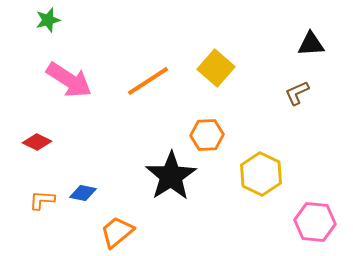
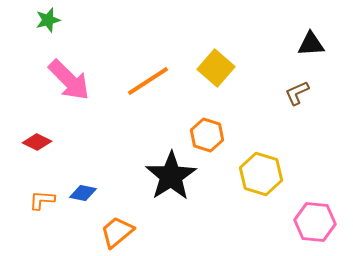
pink arrow: rotated 12 degrees clockwise
orange hexagon: rotated 20 degrees clockwise
yellow hexagon: rotated 9 degrees counterclockwise
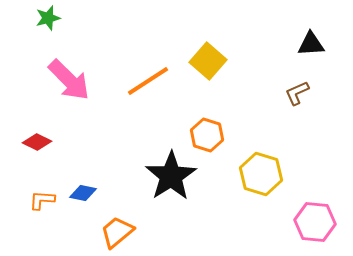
green star: moved 2 px up
yellow square: moved 8 px left, 7 px up
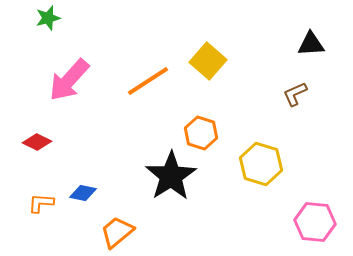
pink arrow: rotated 87 degrees clockwise
brown L-shape: moved 2 px left, 1 px down
orange hexagon: moved 6 px left, 2 px up
yellow hexagon: moved 10 px up
orange L-shape: moved 1 px left, 3 px down
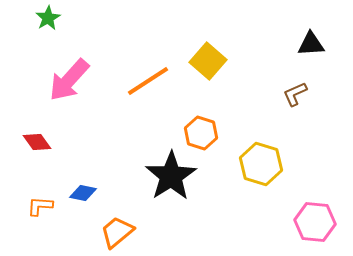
green star: rotated 15 degrees counterclockwise
red diamond: rotated 28 degrees clockwise
orange L-shape: moved 1 px left, 3 px down
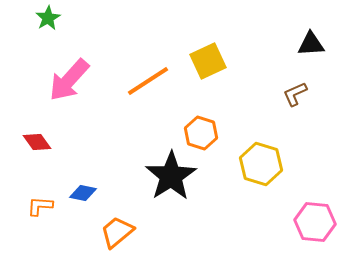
yellow square: rotated 24 degrees clockwise
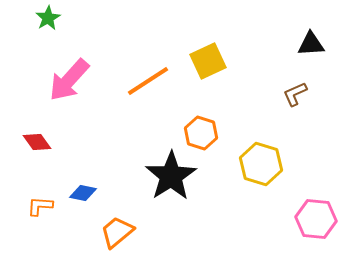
pink hexagon: moved 1 px right, 3 px up
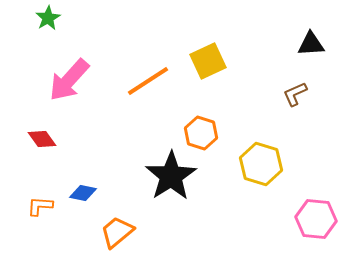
red diamond: moved 5 px right, 3 px up
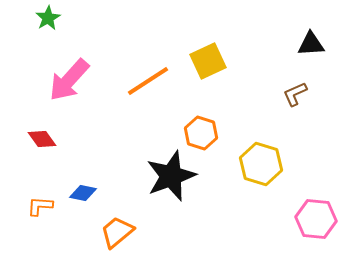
black star: rotated 12 degrees clockwise
